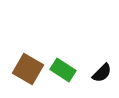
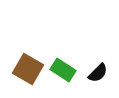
black semicircle: moved 4 px left
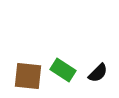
brown square: moved 7 px down; rotated 24 degrees counterclockwise
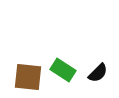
brown square: moved 1 px down
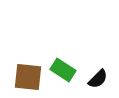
black semicircle: moved 6 px down
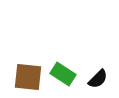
green rectangle: moved 4 px down
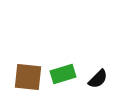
green rectangle: rotated 50 degrees counterclockwise
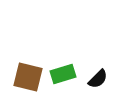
brown square: rotated 8 degrees clockwise
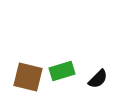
green rectangle: moved 1 px left, 3 px up
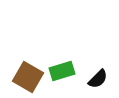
brown square: rotated 16 degrees clockwise
